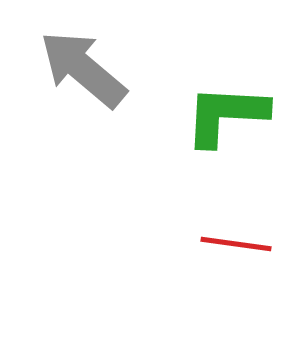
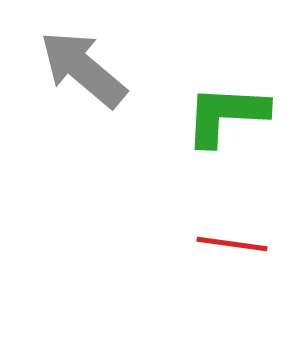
red line: moved 4 px left
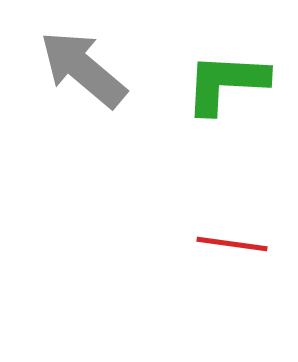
green L-shape: moved 32 px up
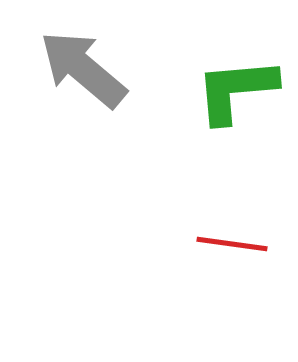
green L-shape: moved 10 px right, 7 px down; rotated 8 degrees counterclockwise
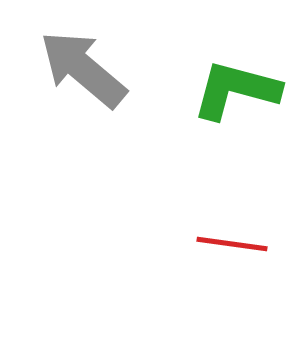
green L-shape: rotated 20 degrees clockwise
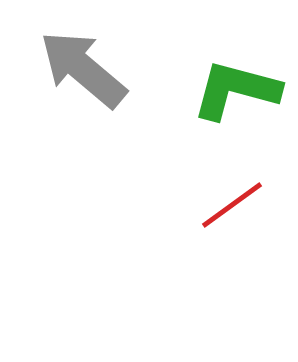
red line: moved 39 px up; rotated 44 degrees counterclockwise
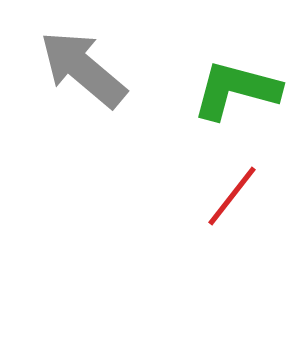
red line: moved 9 px up; rotated 16 degrees counterclockwise
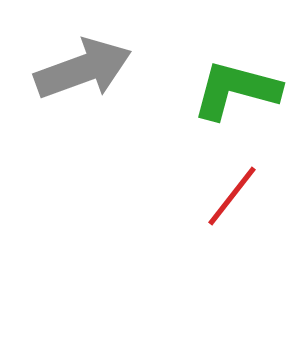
gray arrow: rotated 120 degrees clockwise
